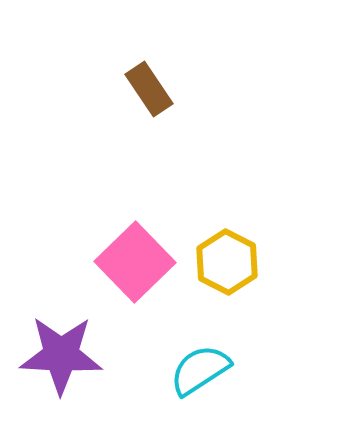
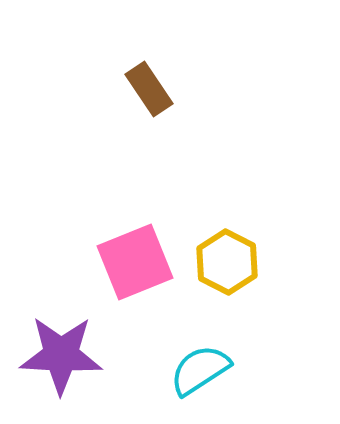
pink square: rotated 22 degrees clockwise
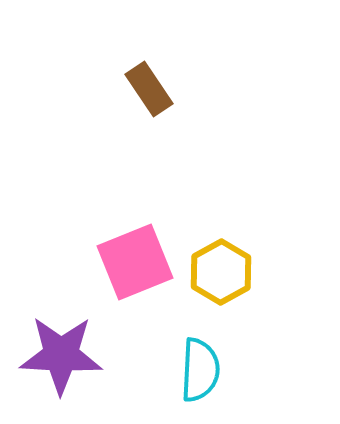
yellow hexagon: moved 6 px left, 10 px down; rotated 4 degrees clockwise
cyan semicircle: rotated 126 degrees clockwise
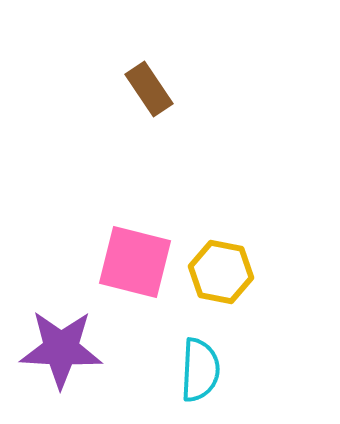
pink square: rotated 36 degrees clockwise
yellow hexagon: rotated 20 degrees counterclockwise
purple star: moved 6 px up
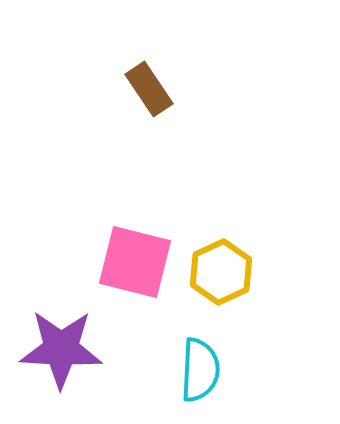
yellow hexagon: rotated 24 degrees clockwise
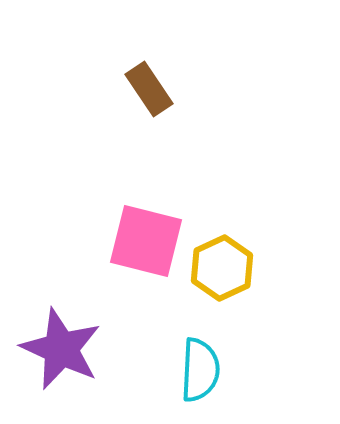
pink square: moved 11 px right, 21 px up
yellow hexagon: moved 1 px right, 4 px up
purple star: rotated 22 degrees clockwise
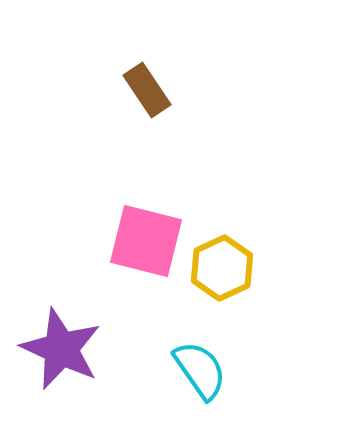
brown rectangle: moved 2 px left, 1 px down
cyan semicircle: rotated 38 degrees counterclockwise
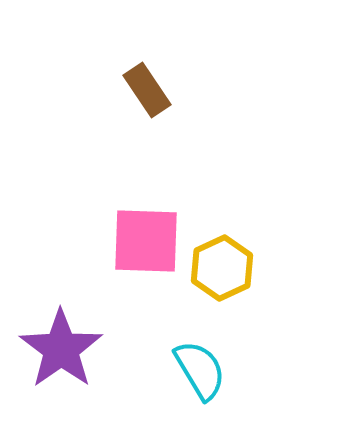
pink square: rotated 12 degrees counterclockwise
purple star: rotated 12 degrees clockwise
cyan semicircle: rotated 4 degrees clockwise
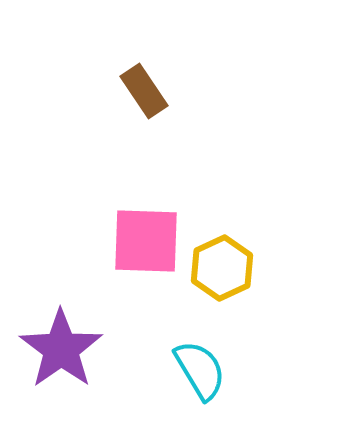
brown rectangle: moved 3 px left, 1 px down
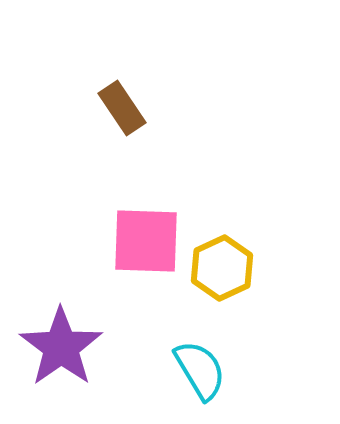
brown rectangle: moved 22 px left, 17 px down
purple star: moved 2 px up
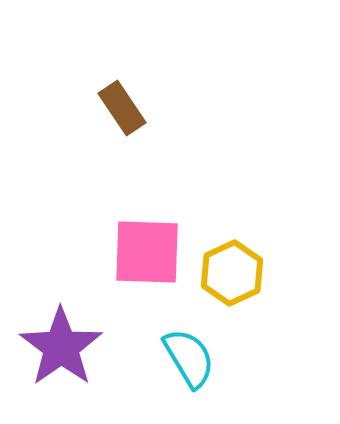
pink square: moved 1 px right, 11 px down
yellow hexagon: moved 10 px right, 5 px down
cyan semicircle: moved 11 px left, 12 px up
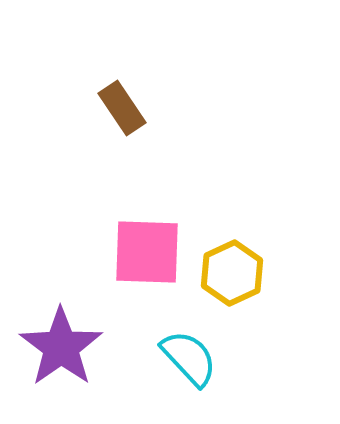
cyan semicircle: rotated 12 degrees counterclockwise
